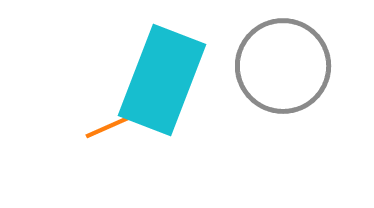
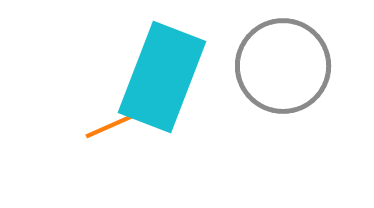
cyan rectangle: moved 3 px up
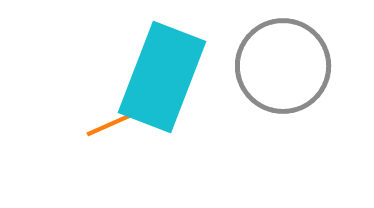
orange line: moved 1 px right, 2 px up
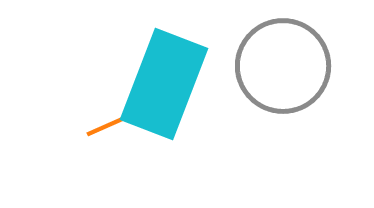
cyan rectangle: moved 2 px right, 7 px down
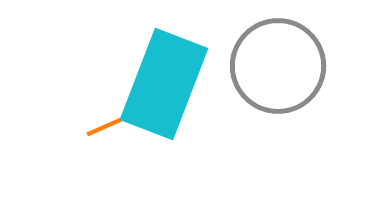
gray circle: moved 5 px left
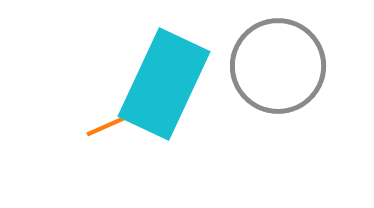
cyan rectangle: rotated 4 degrees clockwise
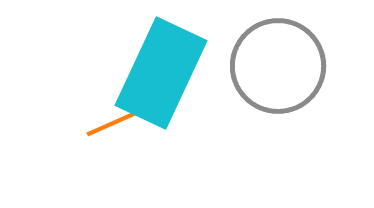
cyan rectangle: moved 3 px left, 11 px up
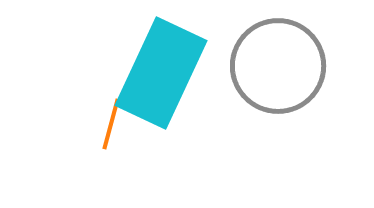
orange line: rotated 51 degrees counterclockwise
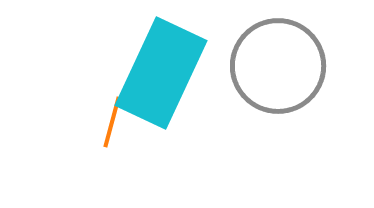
orange line: moved 1 px right, 2 px up
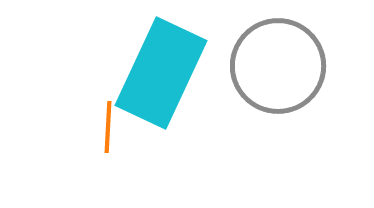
orange line: moved 4 px left, 5 px down; rotated 12 degrees counterclockwise
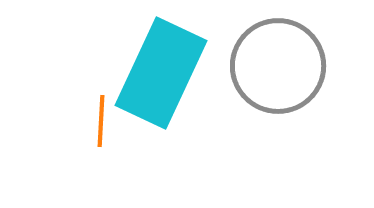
orange line: moved 7 px left, 6 px up
